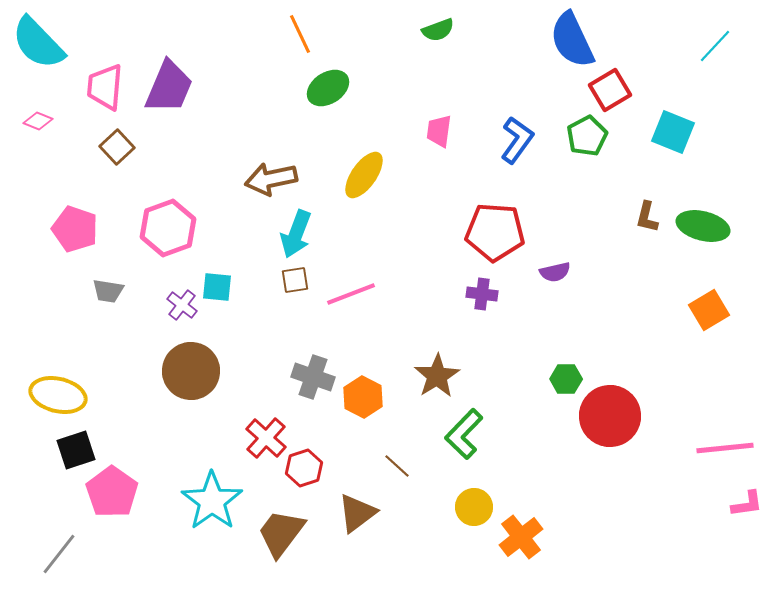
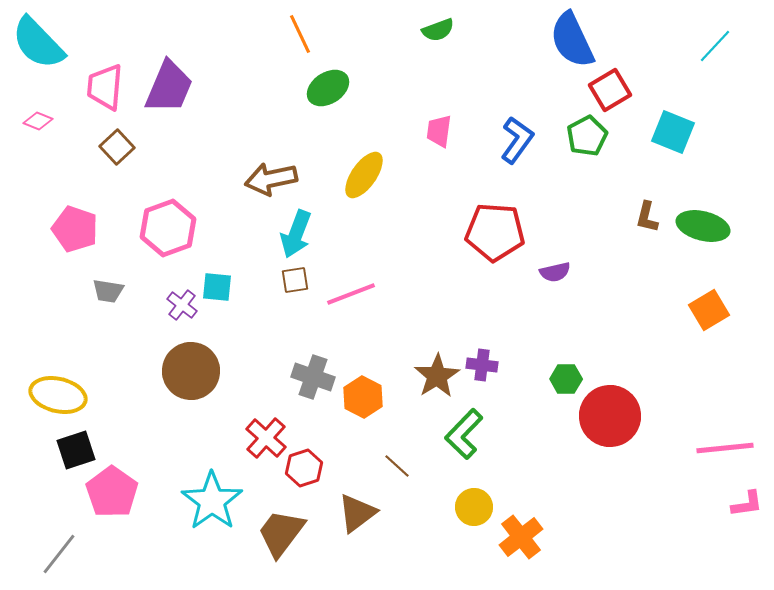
purple cross at (482, 294): moved 71 px down
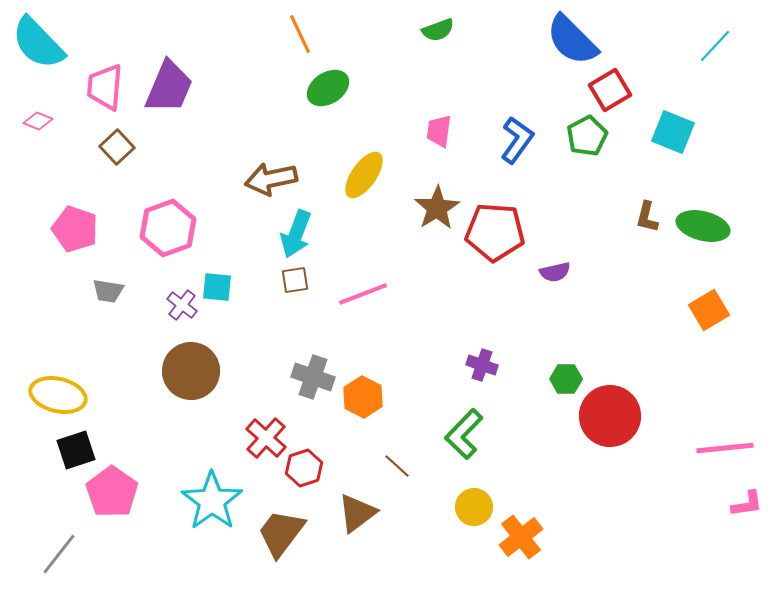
blue semicircle at (572, 40): rotated 20 degrees counterclockwise
pink line at (351, 294): moved 12 px right
purple cross at (482, 365): rotated 12 degrees clockwise
brown star at (437, 376): moved 168 px up
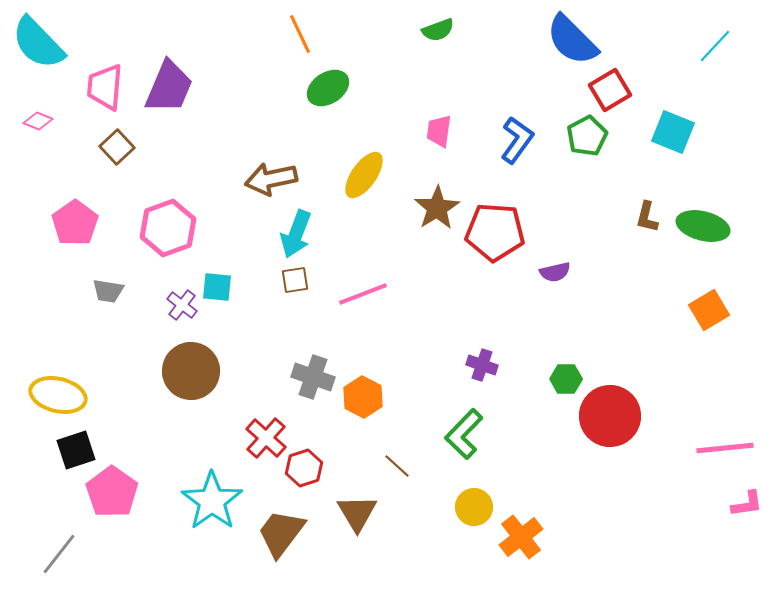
pink pentagon at (75, 229): moved 6 px up; rotated 18 degrees clockwise
brown triangle at (357, 513): rotated 24 degrees counterclockwise
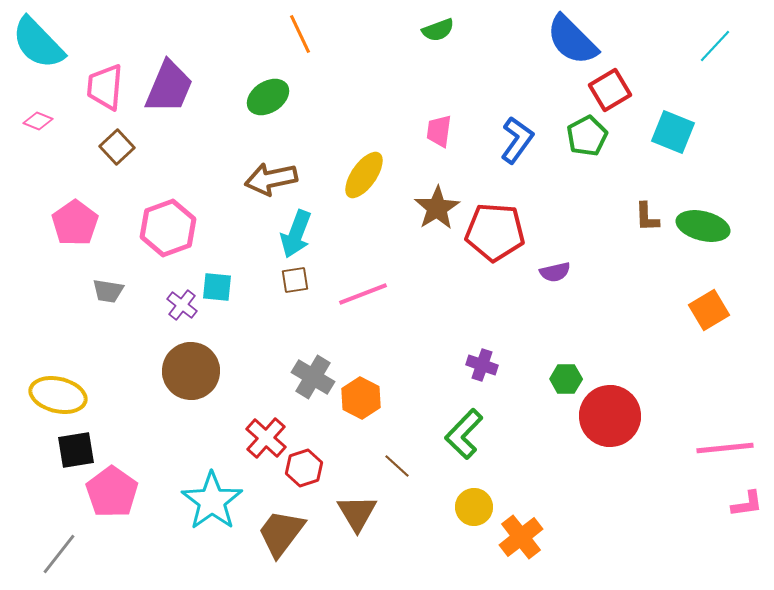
green ellipse at (328, 88): moved 60 px left, 9 px down
brown L-shape at (647, 217): rotated 16 degrees counterclockwise
gray cross at (313, 377): rotated 12 degrees clockwise
orange hexagon at (363, 397): moved 2 px left, 1 px down
black square at (76, 450): rotated 9 degrees clockwise
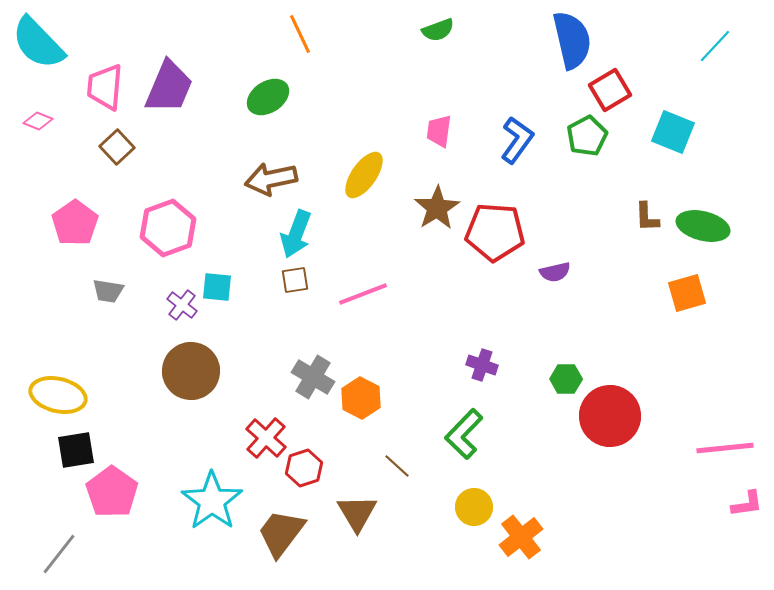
blue semicircle at (572, 40): rotated 148 degrees counterclockwise
orange square at (709, 310): moved 22 px left, 17 px up; rotated 15 degrees clockwise
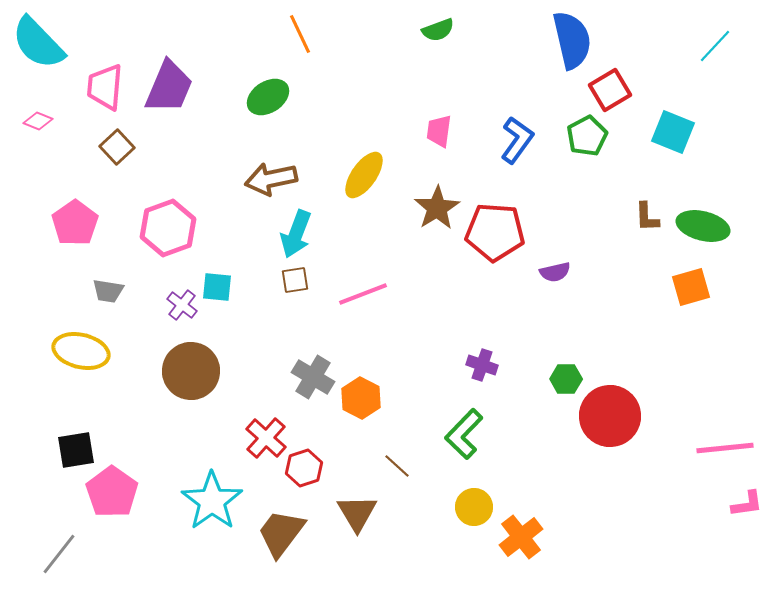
orange square at (687, 293): moved 4 px right, 6 px up
yellow ellipse at (58, 395): moved 23 px right, 44 px up
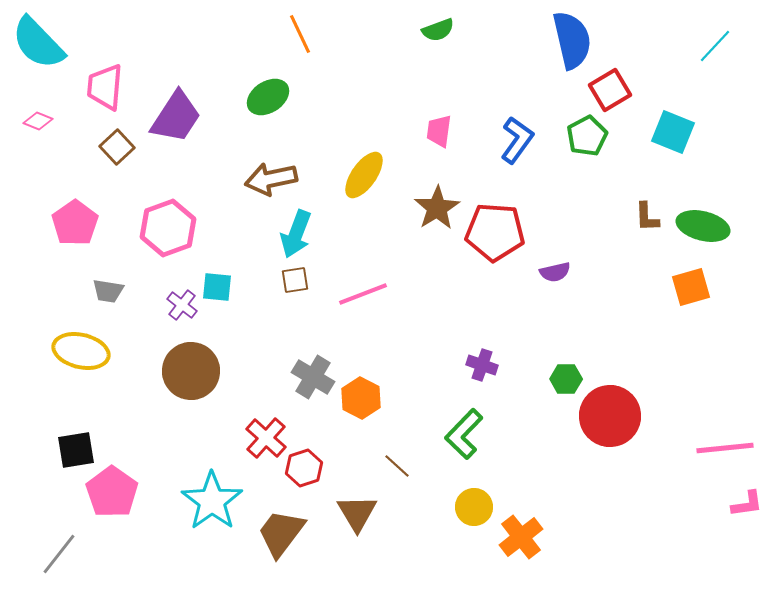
purple trapezoid at (169, 87): moved 7 px right, 30 px down; rotated 10 degrees clockwise
